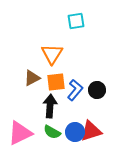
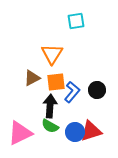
blue L-shape: moved 3 px left, 2 px down
green semicircle: moved 2 px left, 6 px up
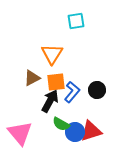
black arrow: moved 5 px up; rotated 25 degrees clockwise
green semicircle: moved 11 px right, 2 px up
pink triangle: rotated 44 degrees counterclockwise
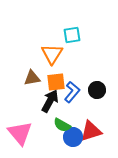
cyan square: moved 4 px left, 14 px down
brown triangle: rotated 18 degrees clockwise
green semicircle: moved 1 px right, 1 px down
blue circle: moved 2 px left, 5 px down
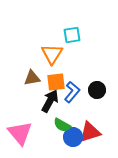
red triangle: moved 1 px left, 1 px down
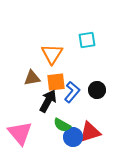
cyan square: moved 15 px right, 5 px down
black arrow: moved 2 px left
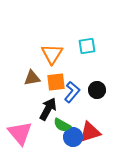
cyan square: moved 6 px down
black arrow: moved 8 px down
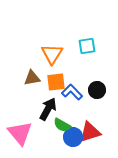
blue L-shape: rotated 85 degrees counterclockwise
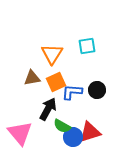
orange square: rotated 18 degrees counterclockwise
blue L-shape: rotated 40 degrees counterclockwise
green semicircle: moved 1 px down
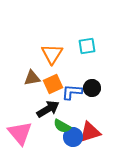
orange square: moved 3 px left, 2 px down
black circle: moved 5 px left, 2 px up
black arrow: rotated 30 degrees clockwise
